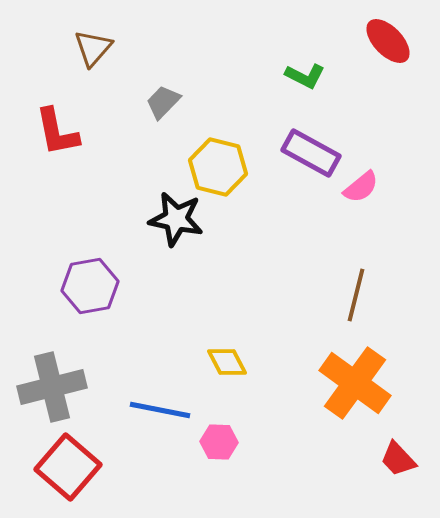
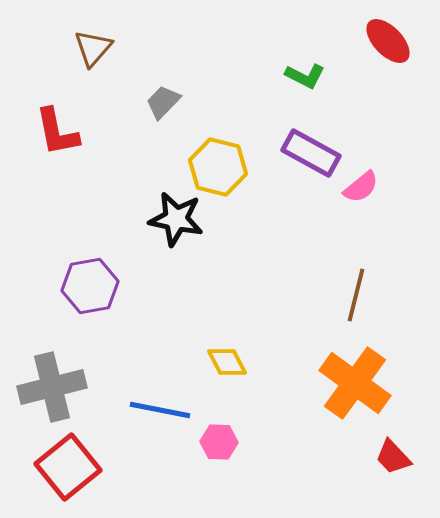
red trapezoid: moved 5 px left, 2 px up
red square: rotated 10 degrees clockwise
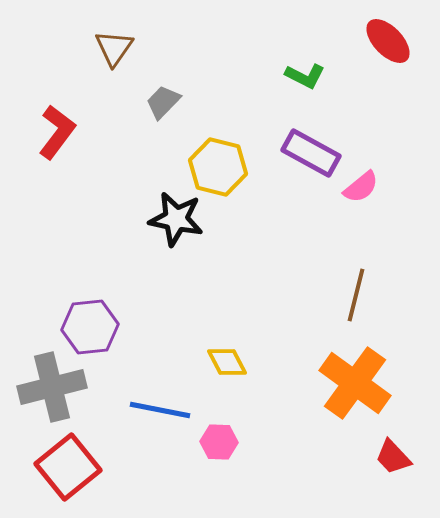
brown triangle: moved 21 px right; rotated 6 degrees counterclockwise
red L-shape: rotated 132 degrees counterclockwise
purple hexagon: moved 41 px down; rotated 4 degrees clockwise
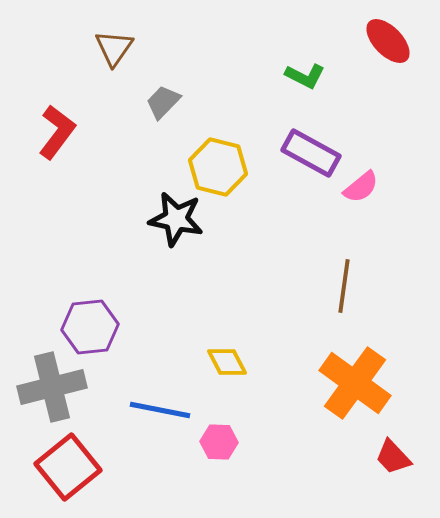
brown line: moved 12 px left, 9 px up; rotated 6 degrees counterclockwise
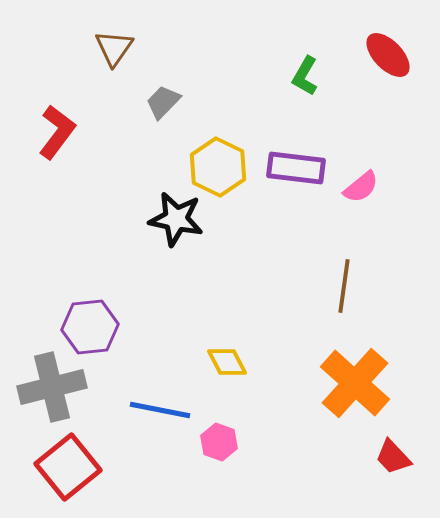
red ellipse: moved 14 px down
green L-shape: rotated 93 degrees clockwise
purple rectangle: moved 15 px left, 15 px down; rotated 22 degrees counterclockwise
yellow hexagon: rotated 12 degrees clockwise
orange cross: rotated 6 degrees clockwise
pink hexagon: rotated 18 degrees clockwise
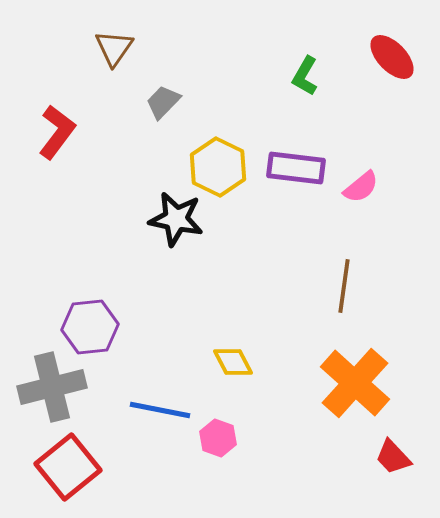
red ellipse: moved 4 px right, 2 px down
yellow diamond: moved 6 px right
pink hexagon: moved 1 px left, 4 px up
